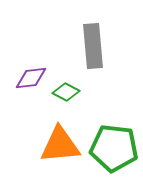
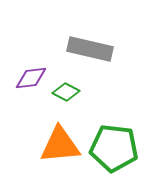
gray rectangle: moved 3 px left, 3 px down; rotated 72 degrees counterclockwise
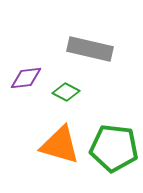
purple diamond: moved 5 px left
orange triangle: rotated 21 degrees clockwise
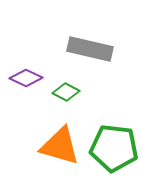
purple diamond: rotated 32 degrees clockwise
orange triangle: moved 1 px down
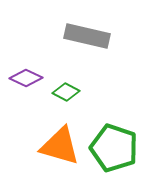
gray rectangle: moved 3 px left, 13 px up
green pentagon: rotated 12 degrees clockwise
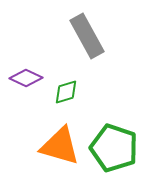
gray rectangle: rotated 48 degrees clockwise
green diamond: rotated 44 degrees counterclockwise
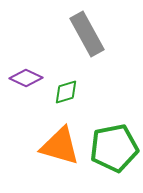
gray rectangle: moved 2 px up
green pentagon: rotated 30 degrees counterclockwise
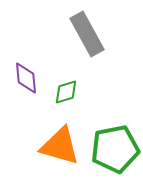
purple diamond: rotated 60 degrees clockwise
green pentagon: moved 1 px right, 1 px down
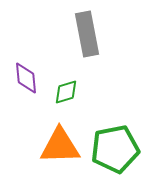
gray rectangle: rotated 18 degrees clockwise
orange triangle: rotated 18 degrees counterclockwise
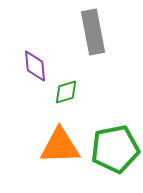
gray rectangle: moved 6 px right, 2 px up
purple diamond: moved 9 px right, 12 px up
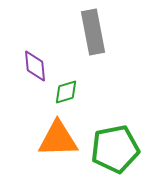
orange triangle: moved 2 px left, 7 px up
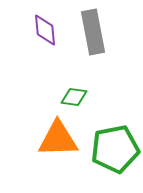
purple diamond: moved 10 px right, 36 px up
green diamond: moved 8 px right, 5 px down; rotated 24 degrees clockwise
